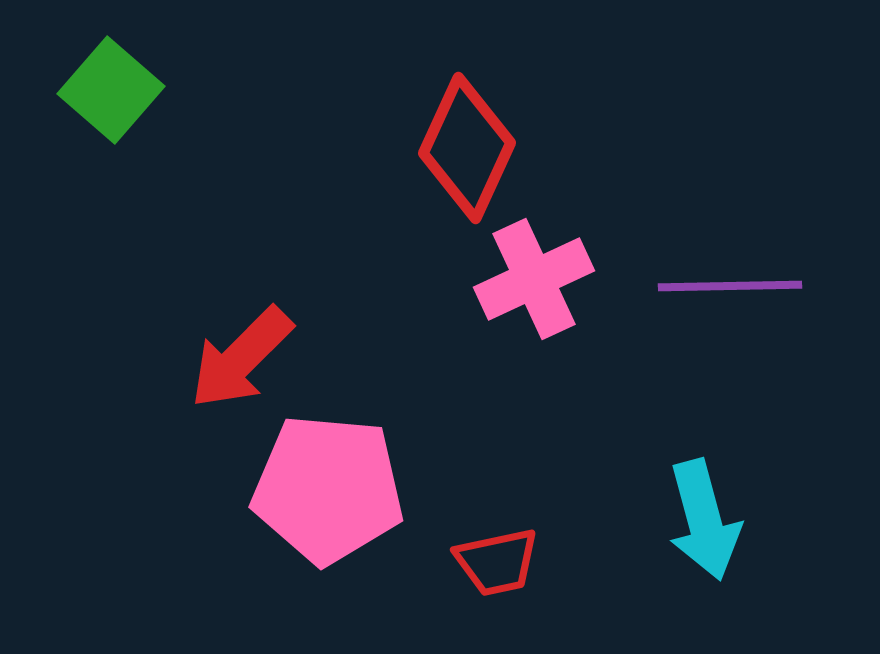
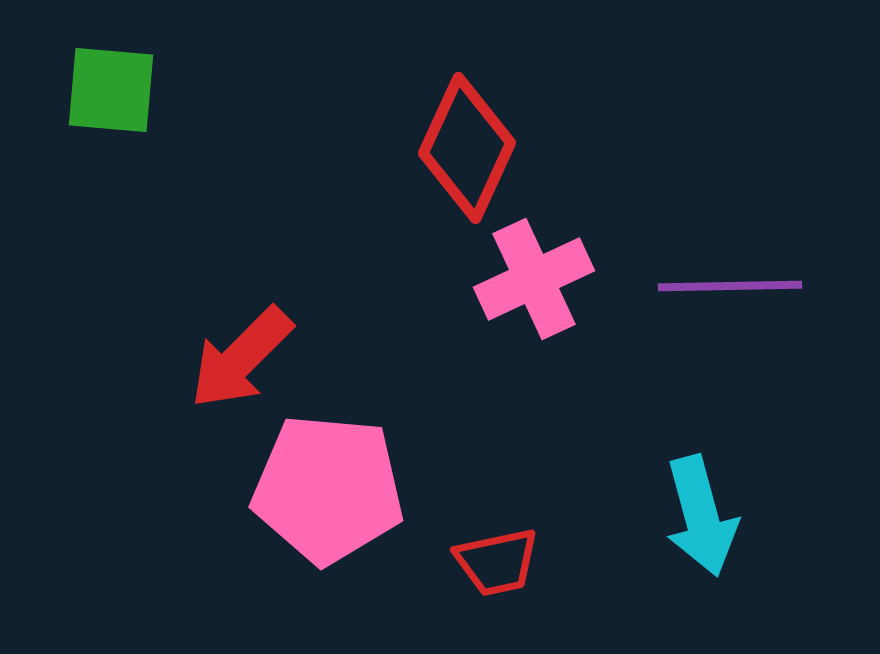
green square: rotated 36 degrees counterclockwise
cyan arrow: moved 3 px left, 4 px up
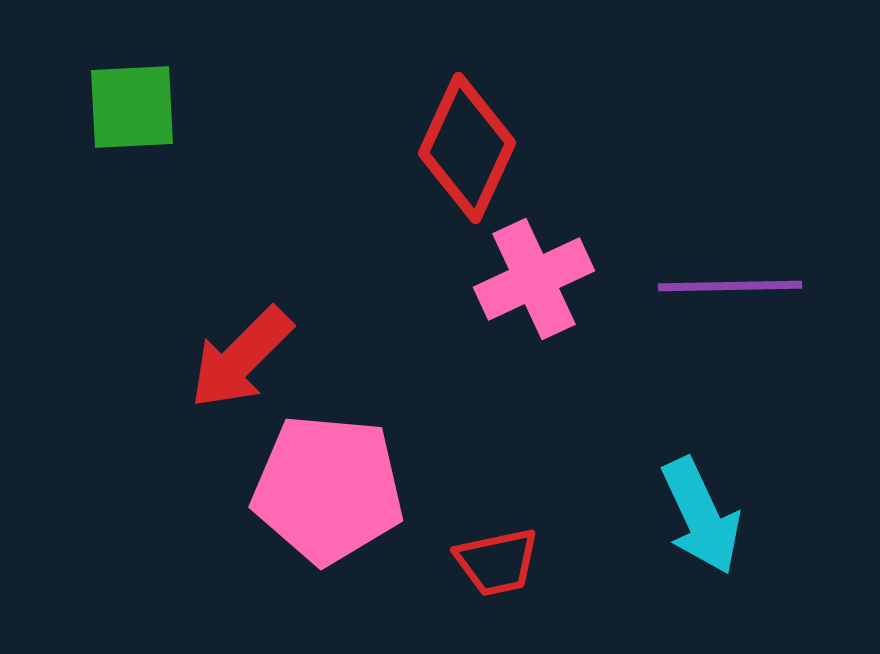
green square: moved 21 px right, 17 px down; rotated 8 degrees counterclockwise
cyan arrow: rotated 10 degrees counterclockwise
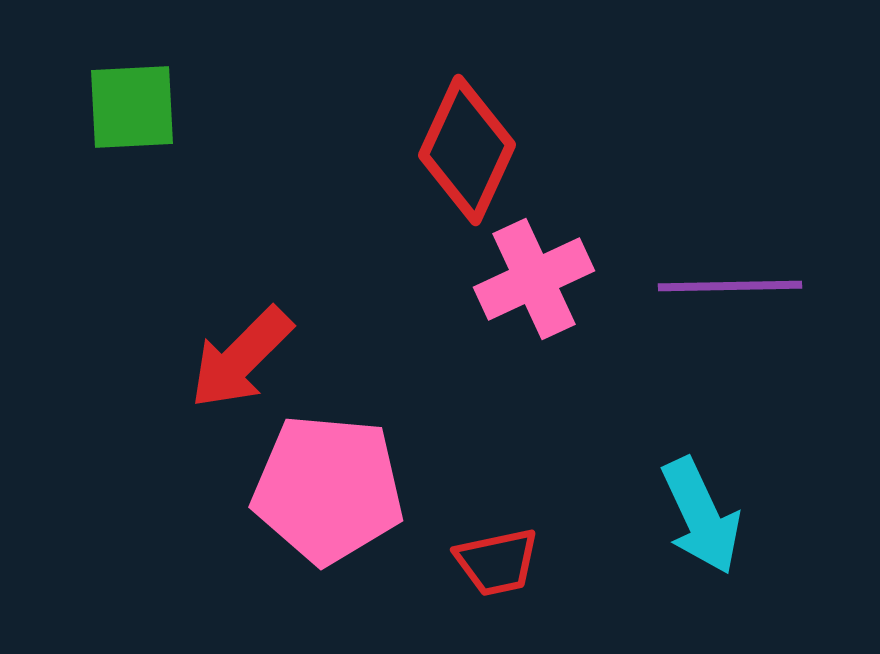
red diamond: moved 2 px down
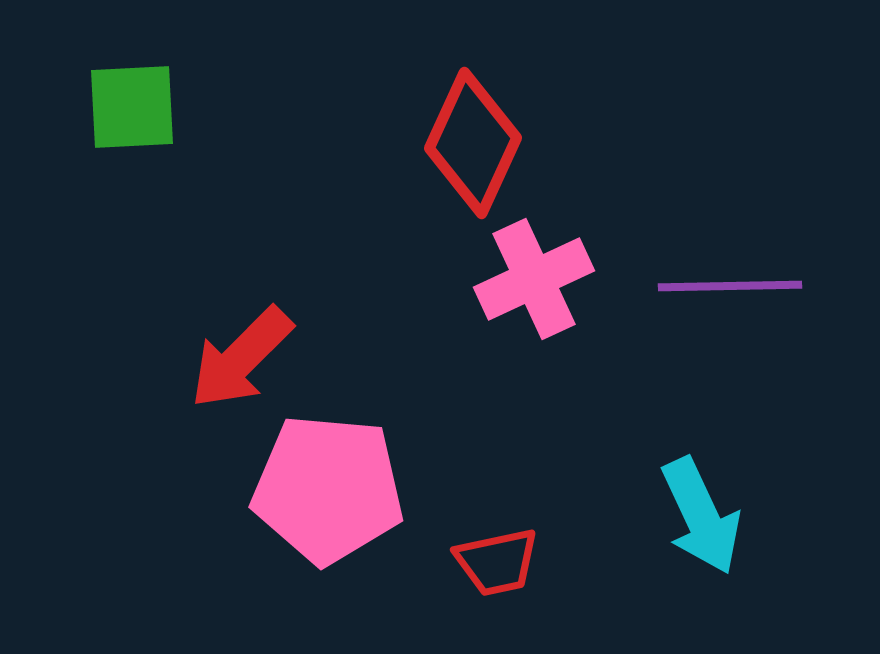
red diamond: moved 6 px right, 7 px up
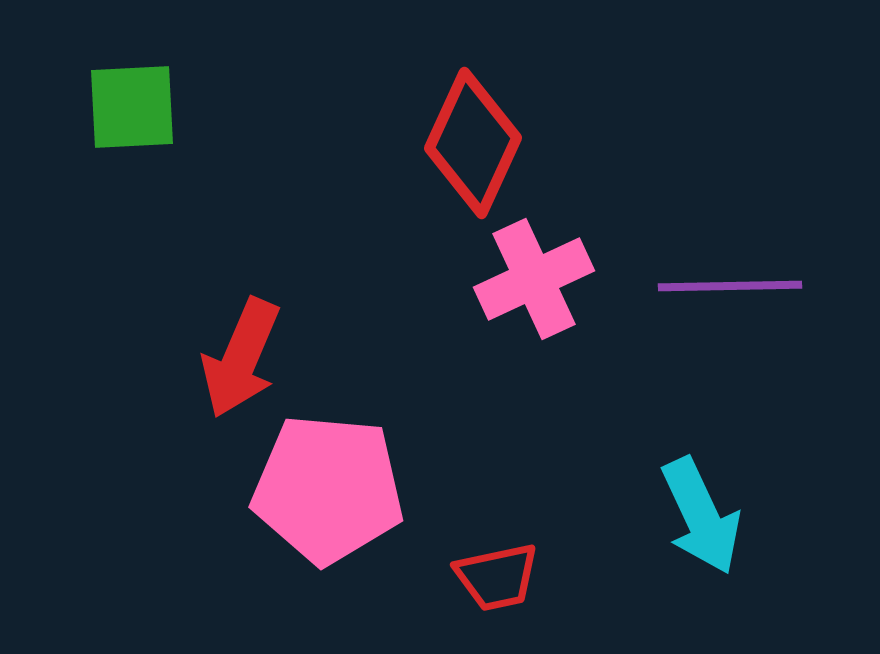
red arrow: rotated 22 degrees counterclockwise
red trapezoid: moved 15 px down
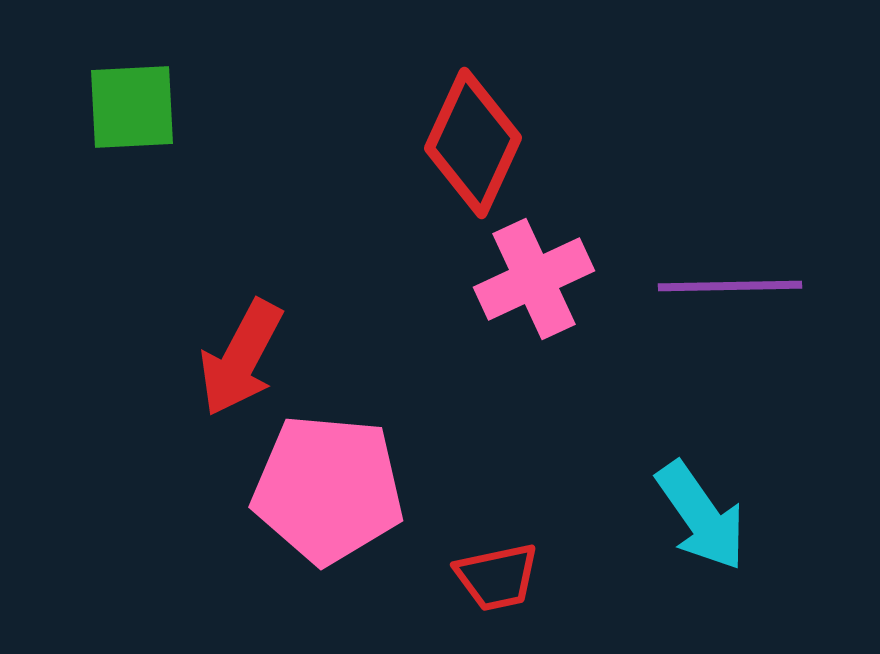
red arrow: rotated 5 degrees clockwise
cyan arrow: rotated 10 degrees counterclockwise
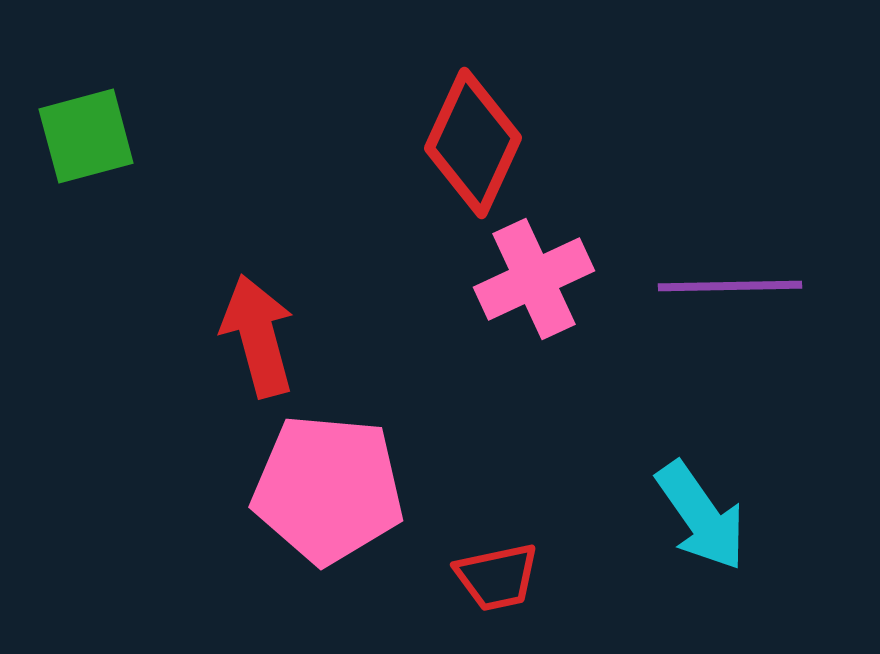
green square: moved 46 px left, 29 px down; rotated 12 degrees counterclockwise
red arrow: moved 17 px right, 22 px up; rotated 137 degrees clockwise
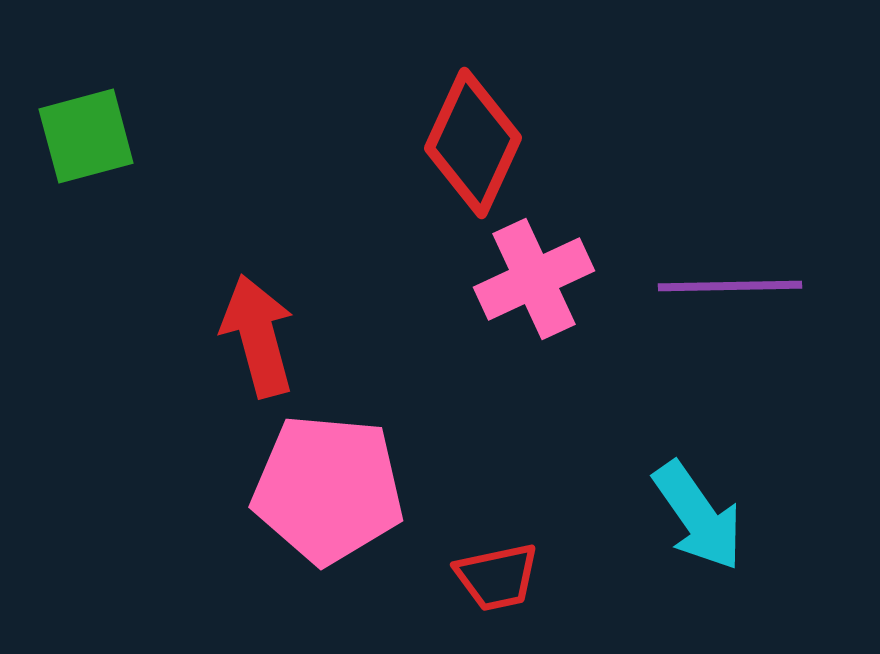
cyan arrow: moved 3 px left
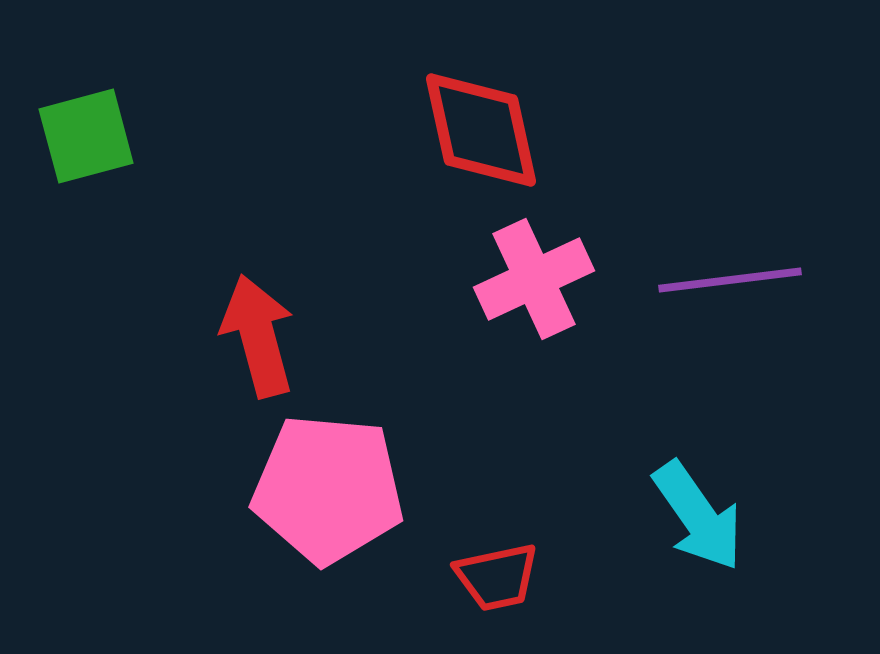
red diamond: moved 8 px right, 13 px up; rotated 37 degrees counterclockwise
purple line: moved 6 px up; rotated 6 degrees counterclockwise
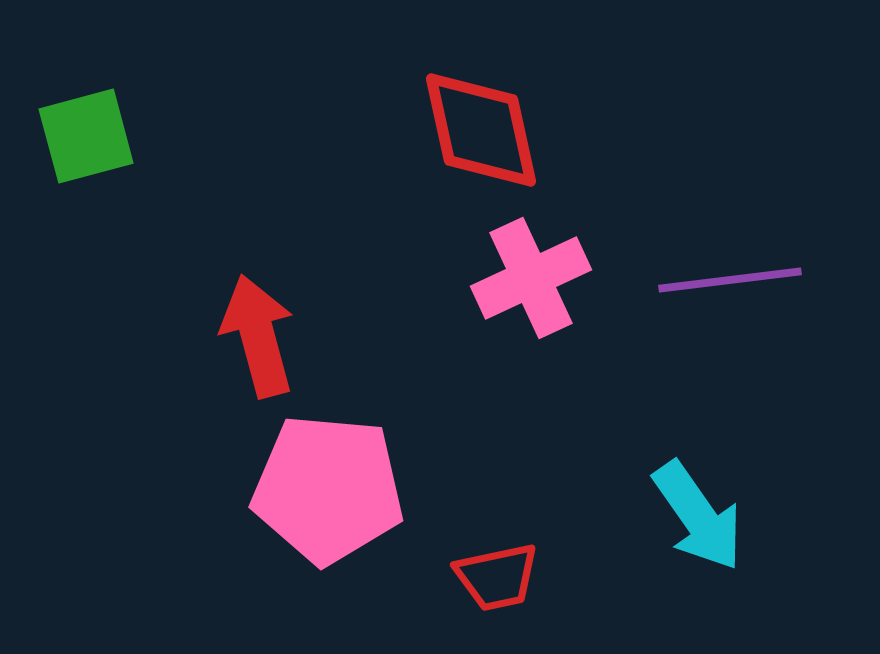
pink cross: moved 3 px left, 1 px up
